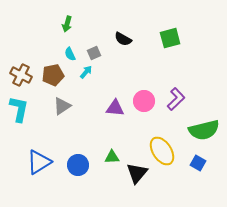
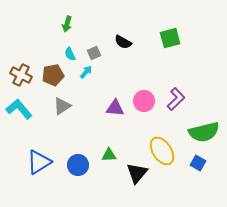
black semicircle: moved 3 px down
cyan L-shape: rotated 52 degrees counterclockwise
green semicircle: moved 2 px down
green triangle: moved 3 px left, 2 px up
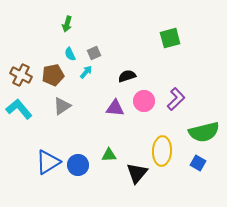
black semicircle: moved 4 px right, 34 px down; rotated 132 degrees clockwise
yellow ellipse: rotated 36 degrees clockwise
blue triangle: moved 9 px right
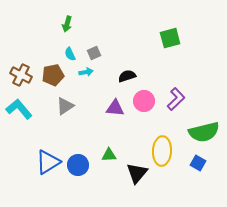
cyan arrow: rotated 40 degrees clockwise
gray triangle: moved 3 px right
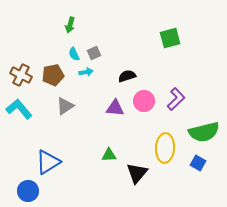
green arrow: moved 3 px right, 1 px down
cyan semicircle: moved 4 px right
yellow ellipse: moved 3 px right, 3 px up
blue circle: moved 50 px left, 26 px down
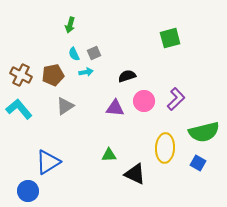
black triangle: moved 2 px left, 1 px down; rotated 45 degrees counterclockwise
